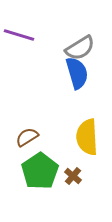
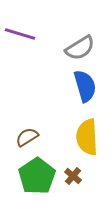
purple line: moved 1 px right, 1 px up
blue semicircle: moved 8 px right, 13 px down
green pentagon: moved 3 px left, 5 px down
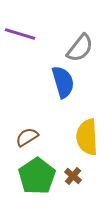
gray semicircle: rotated 20 degrees counterclockwise
blue semicircle: moved 22 px left, 4 px up
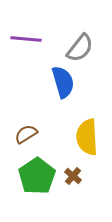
purple line: moved 6 px right, 5 px down; rotated 12 degrees counterclockwise
brown semicircle: moved 1 px left, 3 px up
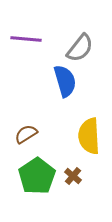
blue semicircle: moved 2 px right, 1 px up
yellow semicircle: moved 2 px right, 1 px up
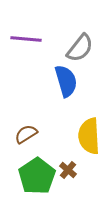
blue semicircle: moved 1 px right
brown cross: moved 5 px left, 6 px up
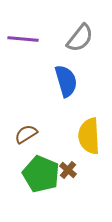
purple line: moved 3 px left
gray semicircle: moved 10 px up
green pentagon: moved 4 px right, 2 px up; rotated 15 degrees counterclockwise
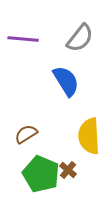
blue semicircle: rotated 16 degrees counterclockwise
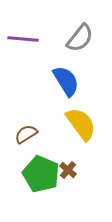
yellow semicircle: moved 8 px left, 12 px up; rotated 147 degrees clockwise
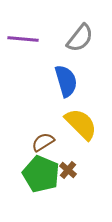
blue semicircle: rotated 16 degrees clockwise
yellow semicircle: rotated 9 degrees counterclockwise
brown semicircle: moved 17 px right, 8 px down
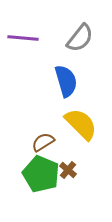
purple line: moved 1 px up
